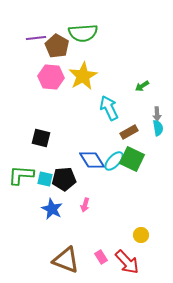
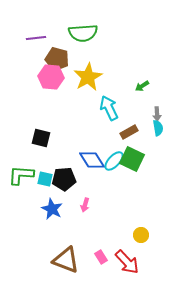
brown pentagon: moved 13 px down; rotated 15 degrees counterclockwise
yellow star: moved 5 px right, 1 px down
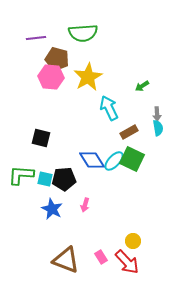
yellow circle: moved 8 px left, 6 px down
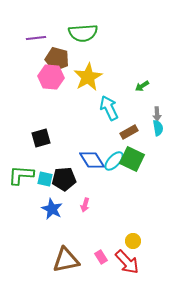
black square: rotated 30 degrees counterclockwise
brown triangle: rotated 32 degrees counterclockwise
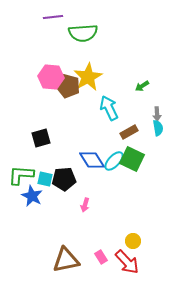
purple line: moved 17 px right, 21 px up
brown pentagon: moved 11 px right, 27 px down
blue star: moved 20 px left, 13 px up
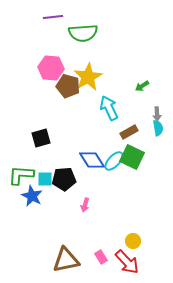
pink hexagon: moved 9 px up
green square: moved 2 px up
cyan square: rotated 14 degrees counterclockwise
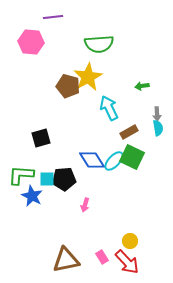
green semicircle: moved 16 px right, 11 px down
pink hexagon: moved 20 px left, 26 px up
green arrow: rotated 24 degrees clockwise
cyan square: moved 2 px right
yellow circle: moved 3 px left
pink rectangle: moved 1 px right
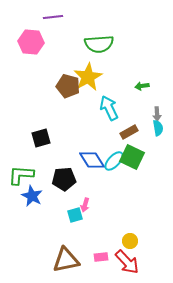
cyan square: moved 28 px right, 36 px down; rotated 14 degrees counterclockwise
pink rectangle: moved 1 px left; rotated 64 degrees counterclockwise
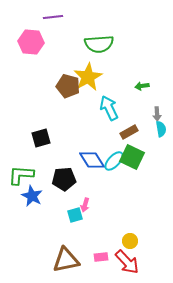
cyan semicircle: moved 3 px right, 1 px down
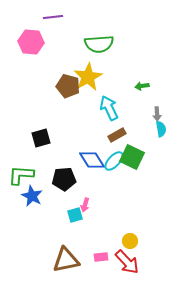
brown rectangle: moved 12 px left, 3 px down
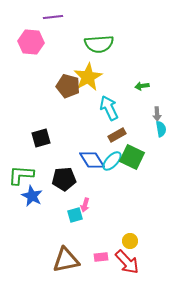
cyan ellipse: moved 2 px left
